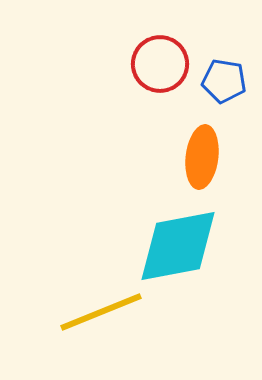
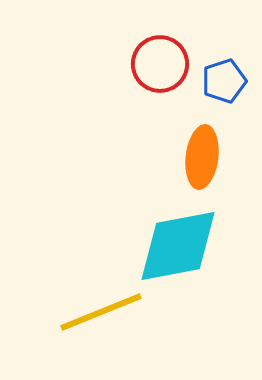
blue pentagon: rotated 27 degrees counterclockwise
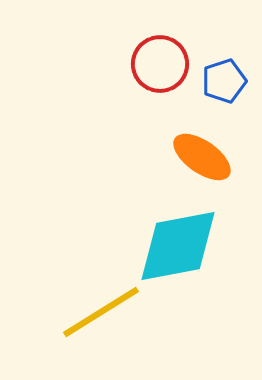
orange ellipse: rotated 62 degrees counterclockwise
yellow line: rotated 10 degrees counterclockwise
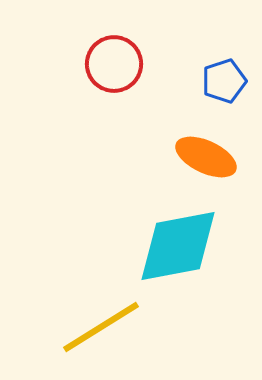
red circle: moved 46 px left
orange ellipse: moved 4 px right; rotated 10 degrees counterclockwise
yellow line: moved 15 px down
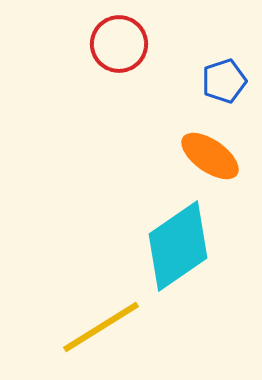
red circle: moved 5 px right, 20 px up
orange ellipse: moved 4 px right, 1 px up; rotated 10 degrees clockwise
cyan diamond: rotated 24 degrees counterclockwise
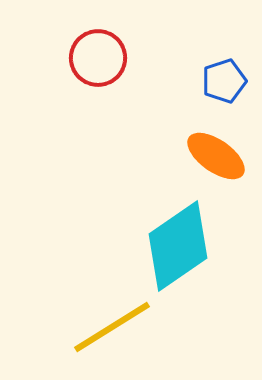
red circle: moved 21 px left, 14 px down
orange ellipse: moved 6 px right
yellow line: moved 11 px right
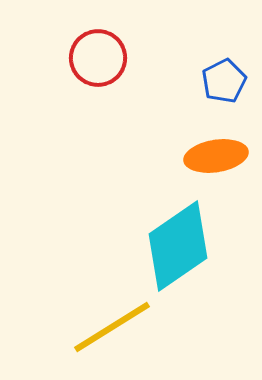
blue pentagon: rotated 9 degrees counterclockwise
orange ellipse: rotated 44 degrees counterclockwise
